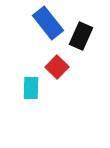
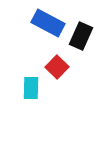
blue rectangle: rotated 24 degrees counterclockwise
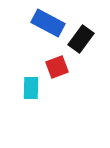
black rectangle: moved 3 px down; rotated 12 degrees clockwise
red square: rotated 25 degrees clockwise
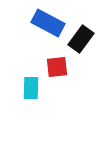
red square: rotated 15 degrees clockwise
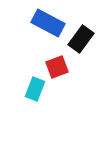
red square: rotated 15 degrees counterclockwise
cyan rectangle: moved 4 px right, 1 px down; rotated 20 degrees clockwise
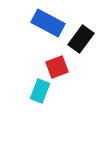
cyan rectangle: moved 5 px right, 2 px down
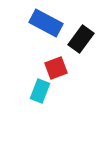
blue rectangle: moved 2 px left
red square: moved 1 px left, 1 px down
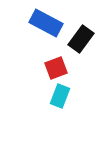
cyan rectangle: moved 20 px right, 5 px down
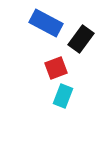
cyan rectangle: moved 3 px right
